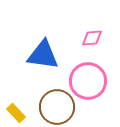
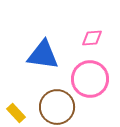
pink circle: moved 2 px right, 2 px up
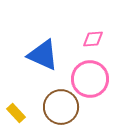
pink diamond: moved 1 px right, 1 px down
blue triangle: rotated 16 degrees clockwise
brown circle: moved 4 px right
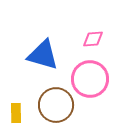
blue triangle: rotated 8 degrees counterclockwise
brown circle: moved 5 px left, 2 px up
yellow rectangle: rotated 42 degrees clockwise
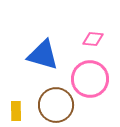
pink diamond: rotated 10 degrees clockwise
yellow rectangle: moved 2 px up
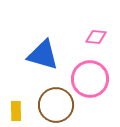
pink diamond: moved 3 px right, 2 px up
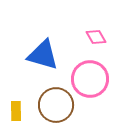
pink diamond: rotated 55 degrees clockwise
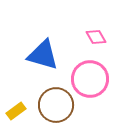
yellow rectangle: rotated 54 degrees clockwise
